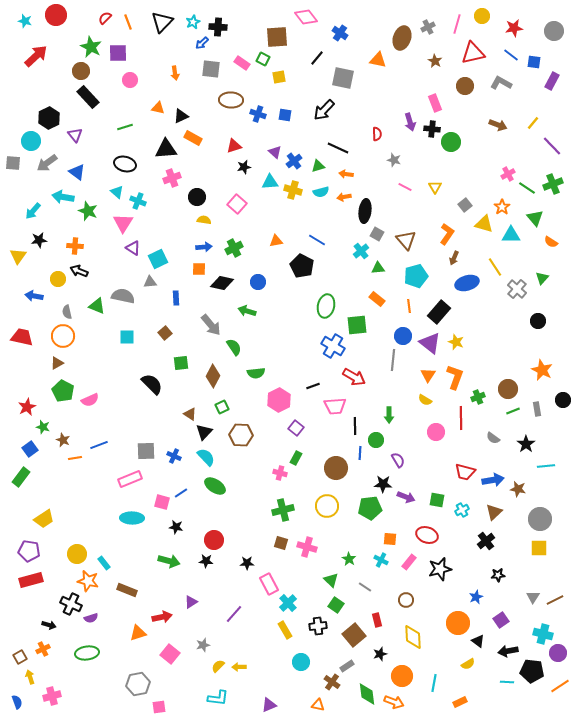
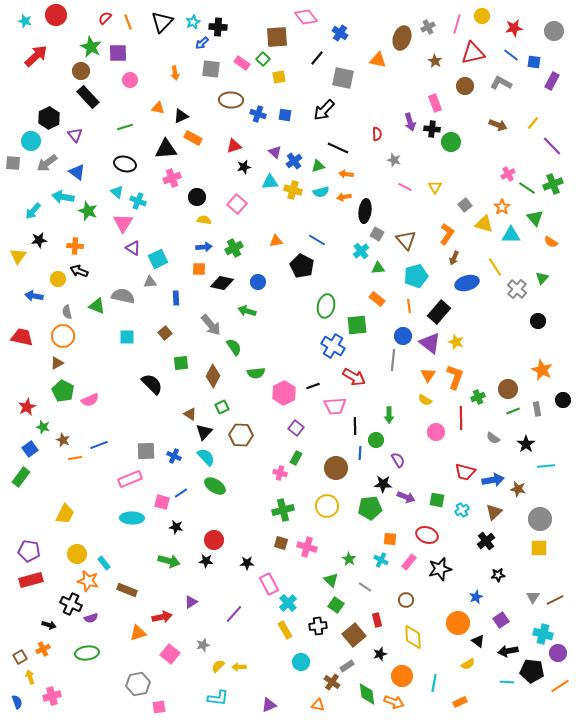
green square at (263, 59): rotated 16 degrees clockwise
pink hexagon at (279, 400): moved 5 px right, 7 px up
yellow trapezoid at (44, 519): moved 21 px right, 5 px up; rotated 30 degrees counterclockwise
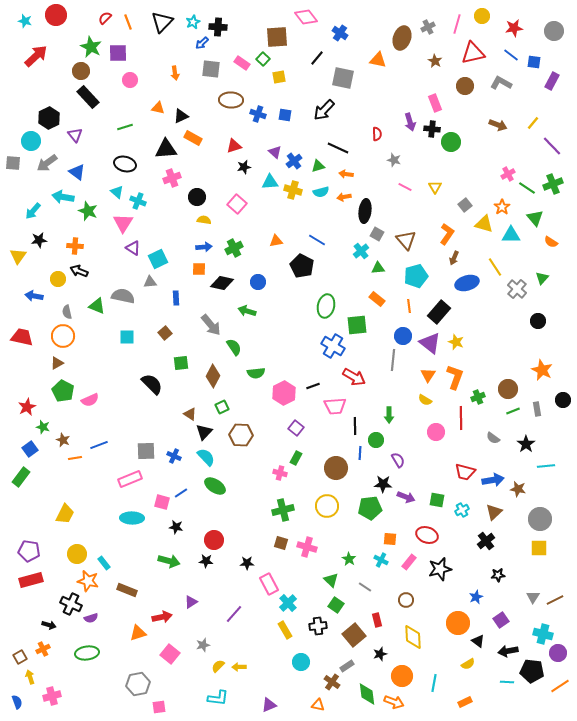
orange rectangle at (460, 702): moved 5 px right
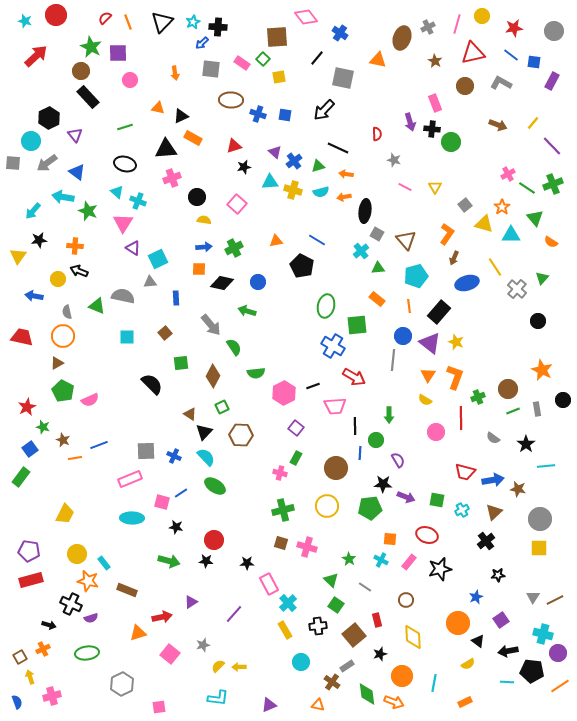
gray hexagon at (138, 684): moved 16 px left; rotated 15 degrees counterclockwise
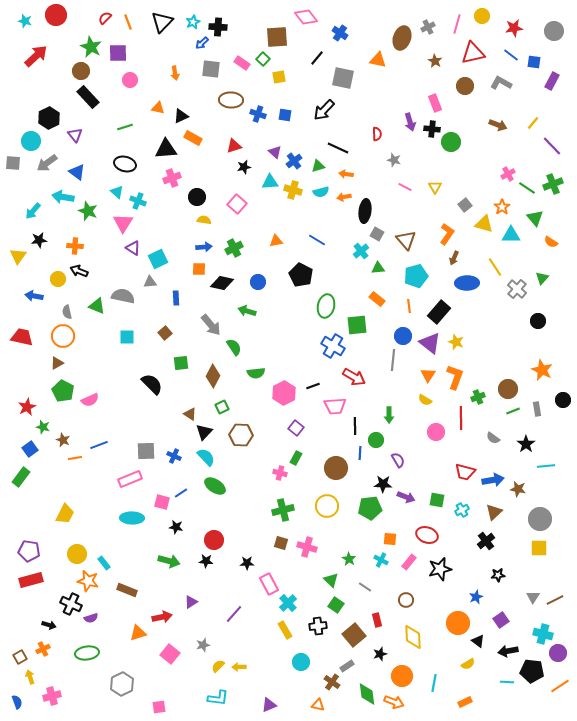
black pentagon at (302, 266): moved 1 px left, 9 px down
blue ellipse at (467, 283): rotated 15 degrees clockwise
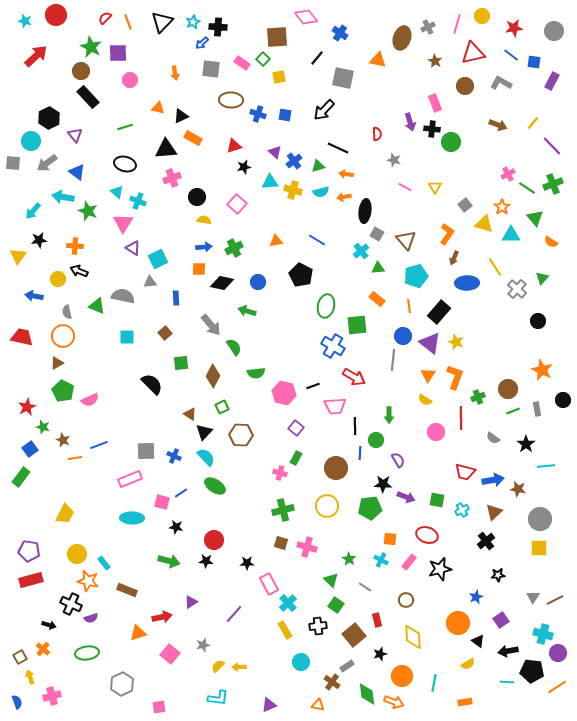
pink hexagon at (284, 393): rotated 20 degrees counterclockwise
orange cross at (43, 649): rotated 24 degrees counterclockwise
orange line at (560, 686): moved 3 px left, 1 px down
orange rectangle at (465, 702): rotated 16 degrees clockwise
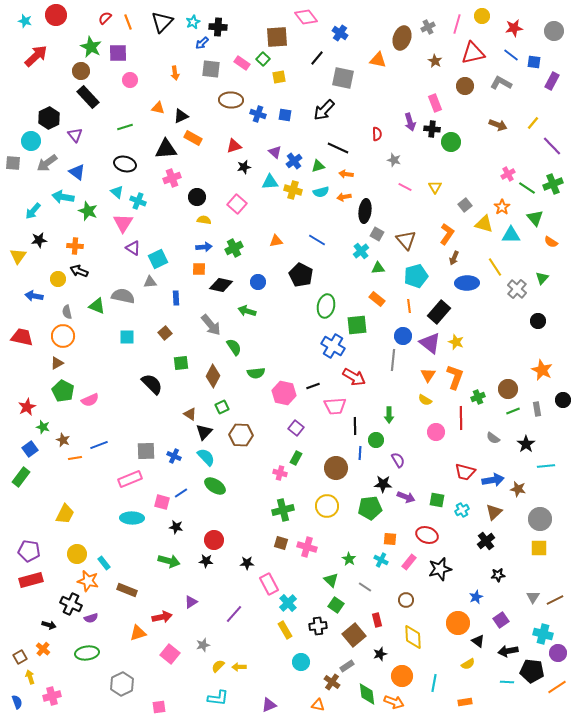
black diamond at (222, 283): moved 1 px left, 2 px down
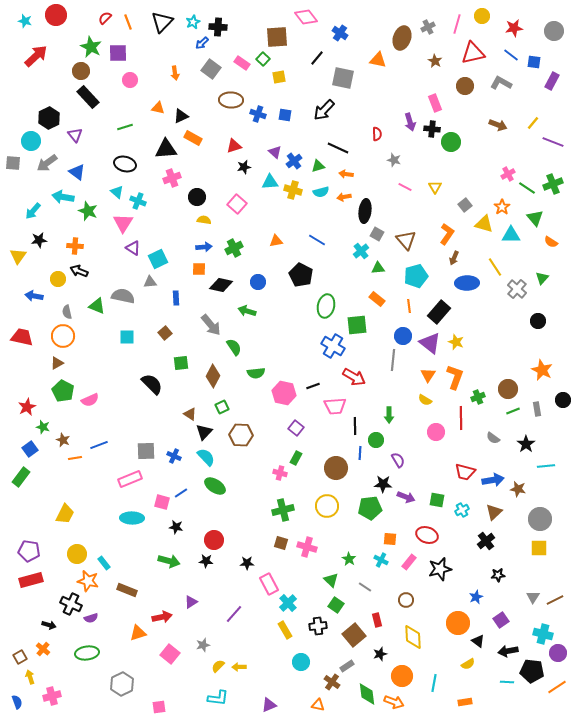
gray square at (211, 69): rotated 30 degrees clockwise
purple line at (552, 146): moved 1 px right, 4 px up; rotated 25 degrees counterclockwise
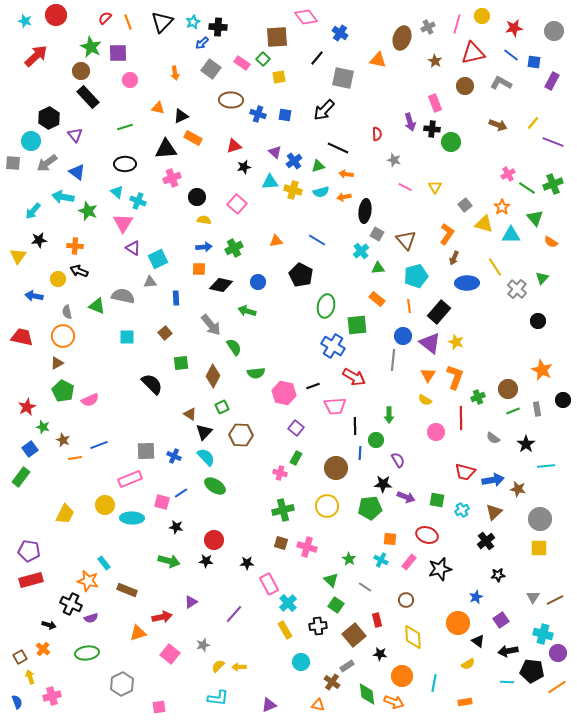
black ellipse at (125, 164): rotated 15 degrees counterclockwise
yellow circle at (77, 554): moved 28 px right, 49 px up
black star at (380, 654): rotated 24 degrees clockwise
